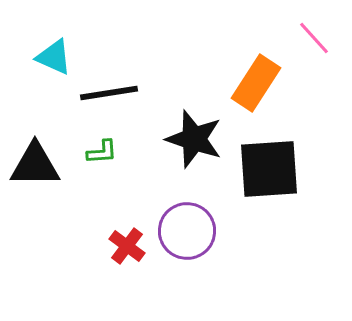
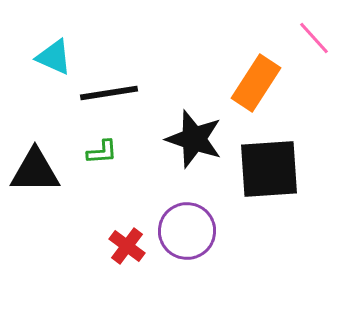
black triangle: moved 6 px down
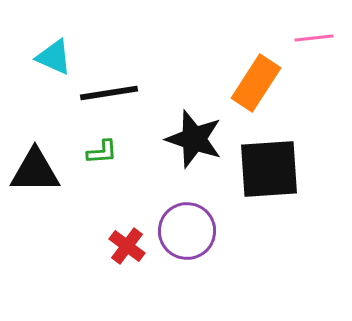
pink line: rotated 54 degrees counterclockwise
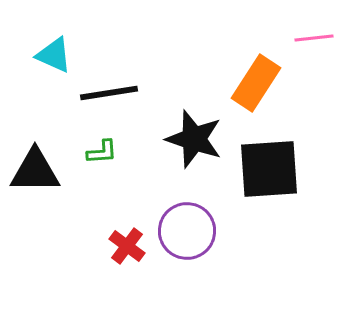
cyan triangle: moved 2 px up
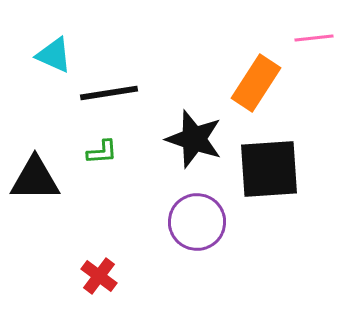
black triangle: moved 8 px down
purple circle: moved 10 px right, 9 px up
red cross: moved 28 px left, 30 px down
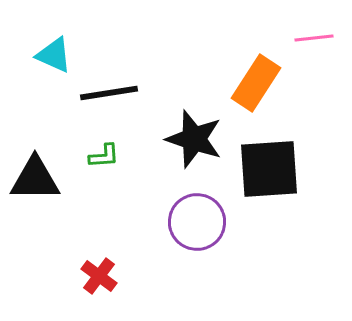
green L-shape: moved 2 px right, 4 px down
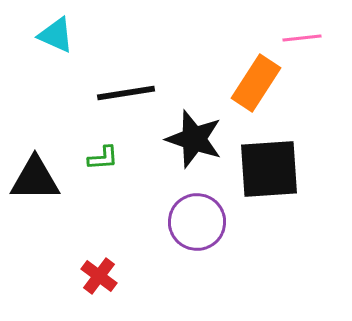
pink line: moved 12 px left
cyan triangle: moved 2 px right, 20 px up
black line: moved 17 px right
green L-shape: moved 1 px left, 2 px down
